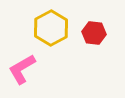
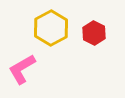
red hexagon: rotated 20 degrees clockwise
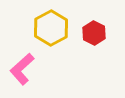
pink L-shape: rotated 12 degrees counterclockwise
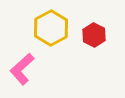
red hexagon: moved 2 px down
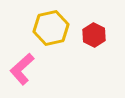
yellow hexagon: rotated 16 degrees clockwise
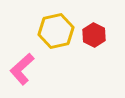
yellow hexagon: moved 5 px right, 3 px down
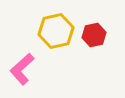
red hexagon: rotated 20 degrees clockwise
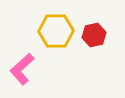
yellow hexagon: rotated 12 degrees clockwise
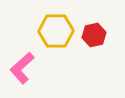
pink L-shape: moved 1 px up
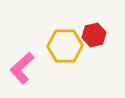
yellow hexagon: moved 9 px right, 15 px down
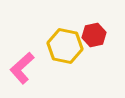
yellow hexagon: rotated 12 degrees clockwise
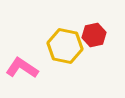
pink L-shape: rotated 76 degrees clockwise
